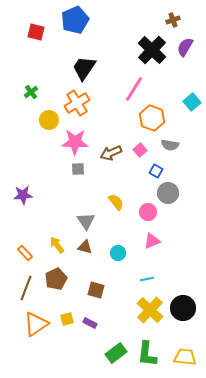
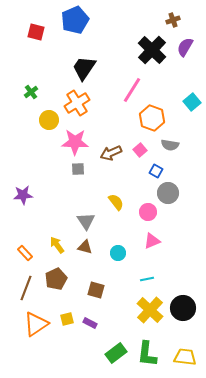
pink line: moved 2 px left, 1 px down
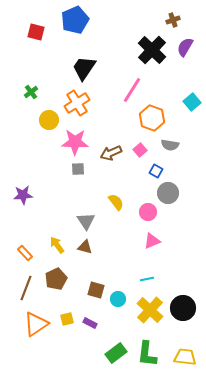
cyan circle: moved 46 px down
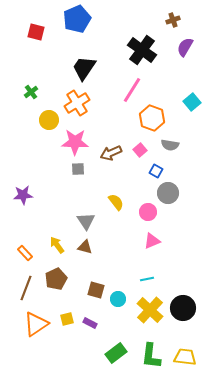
blue pentagon: moved 2 px right, 1 px up
black cross: moved 10 px left; rotated 8 degrees counterclockwise
green L-shape: moved 4 px right, 2 px down
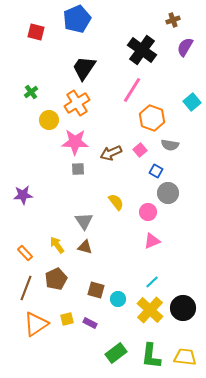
gray triangle: moved 2 px left
cyan line: moved 5 px right, 3 px down; rotated 32 degrees counterclockwise
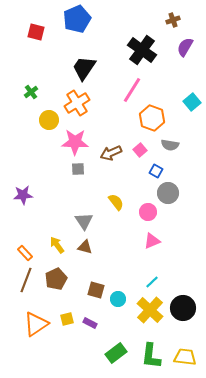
brown line: moved 8 px up
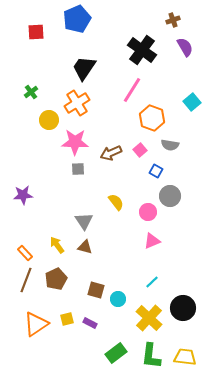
red square: rotated 18 degrees counterclockwise
purple semicircle: rotated 120 degrees clockwise
gray circle: moved 2 px right, 3 px down
yellow cross: moved 1 px left, 8 px down
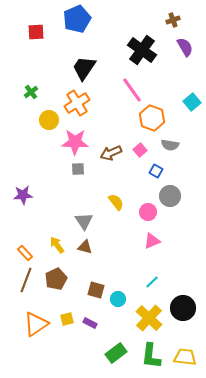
pink line: rotated 68 degrees counterclockwise
